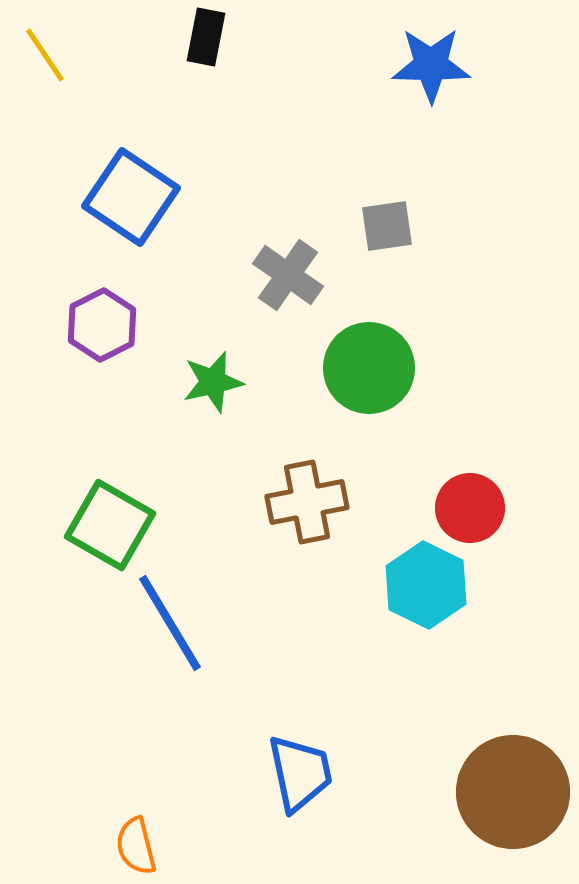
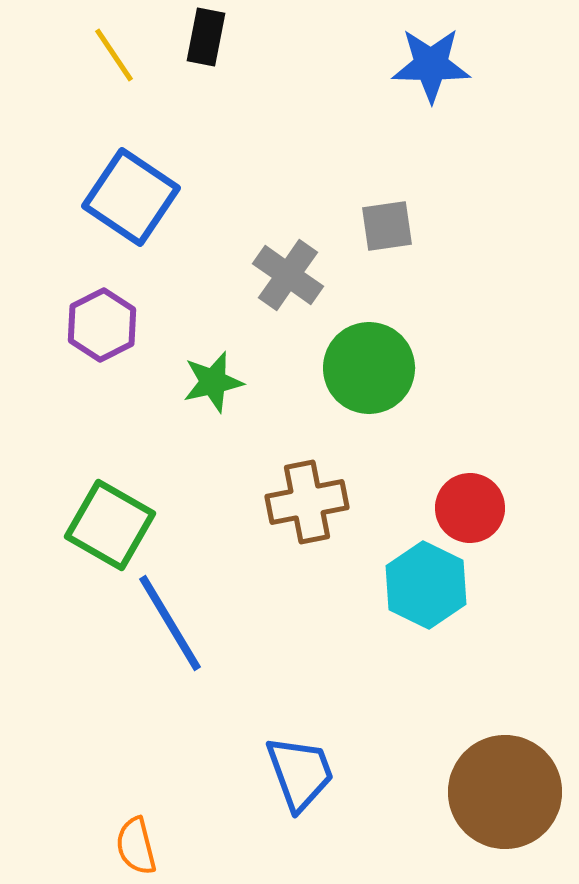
yellow line: moved 69 px right
blue trapezoid: rotated 8 degrees counterclockwise
brown circle: moved 8 px left
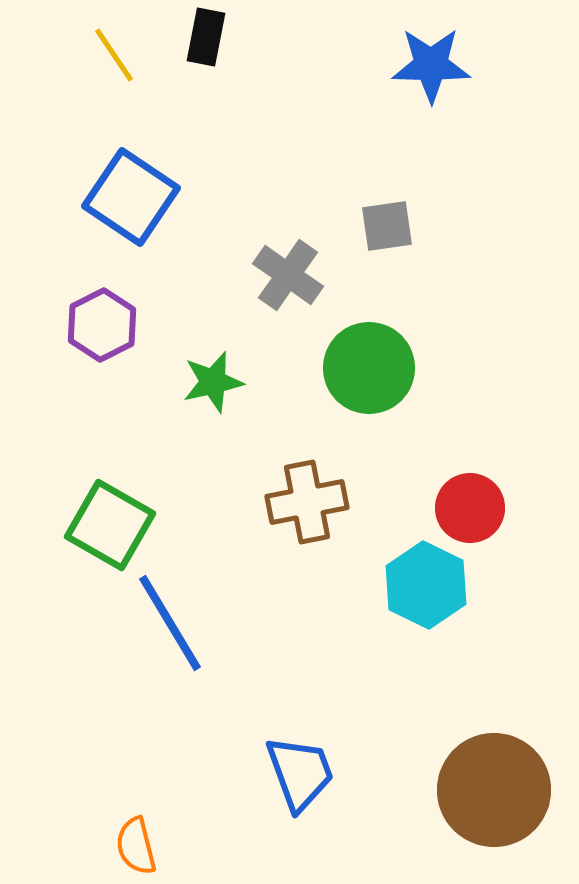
brown circle: moved 11 px left, 2 px up
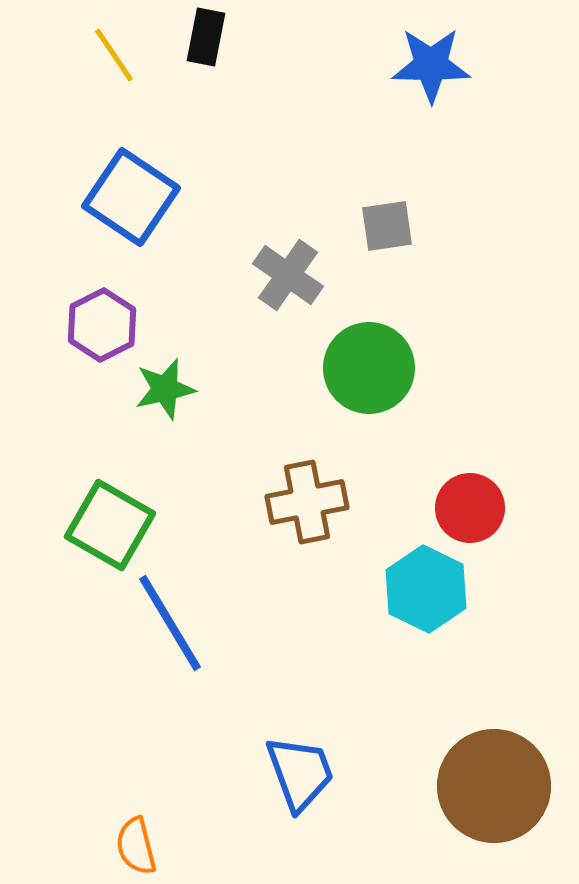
green star: moved 48 px left, 7 px down
cyan hexagon: moved 4 px down
brown circle: moved 4 px up
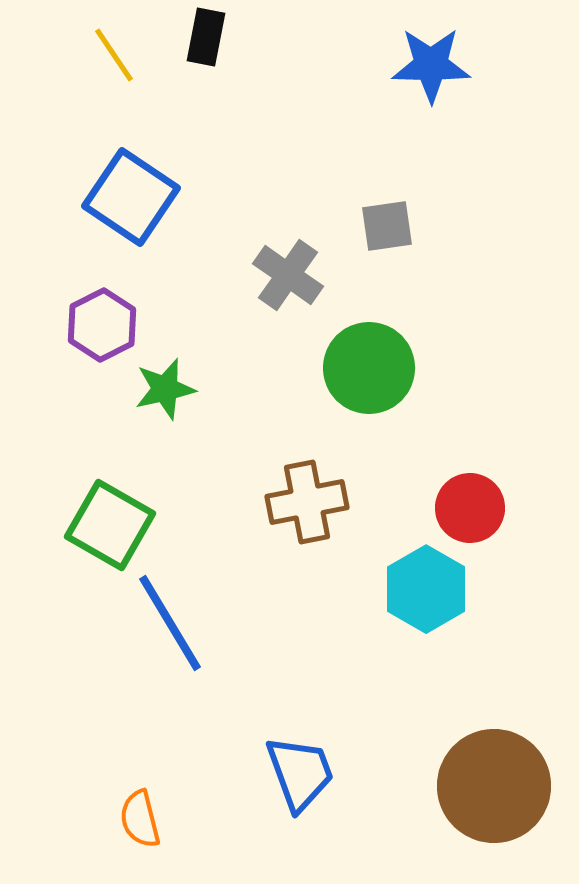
cyan hexagon: rotated 4 degrees clockwise
orange semicircle: moved 4 px right, 27 px up
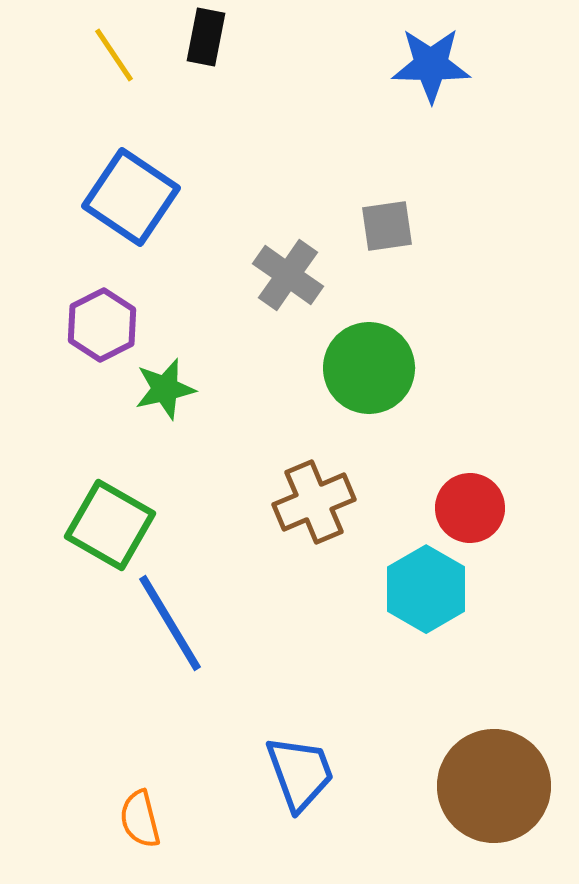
brown cross: moved 7 px right; rotated 12 degrees counterclockwise
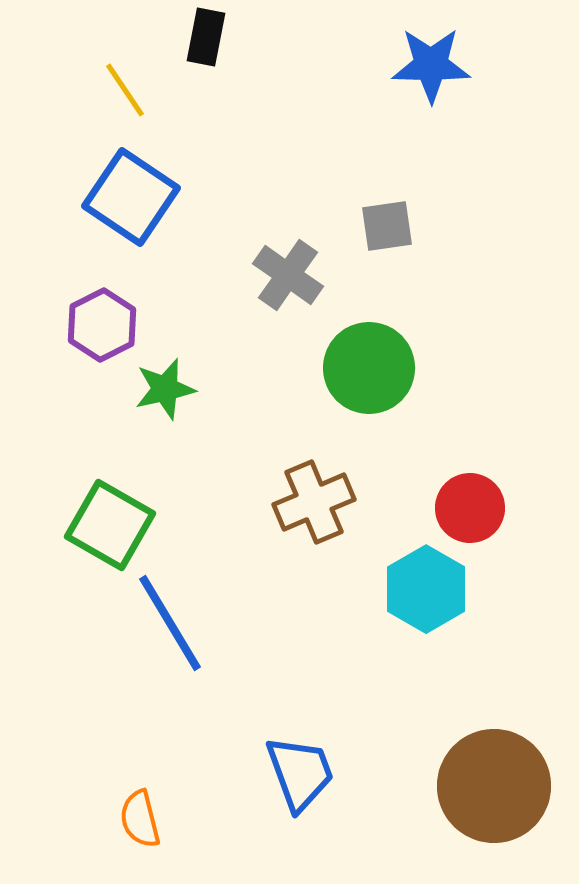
yellow line: moved 11 px right, 35 px down
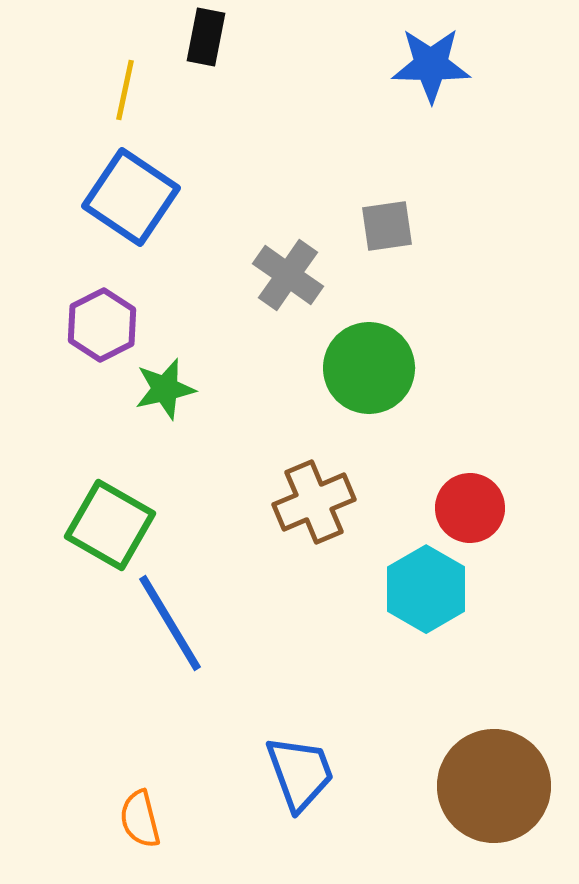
yellow line: rotated 46 degrees clockwise
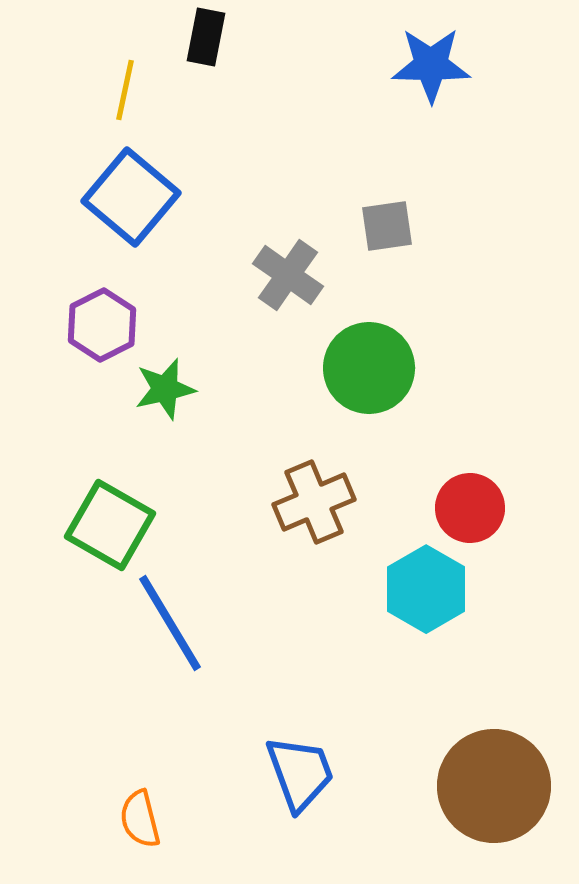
blue square: rotated 6 degrees clockwise
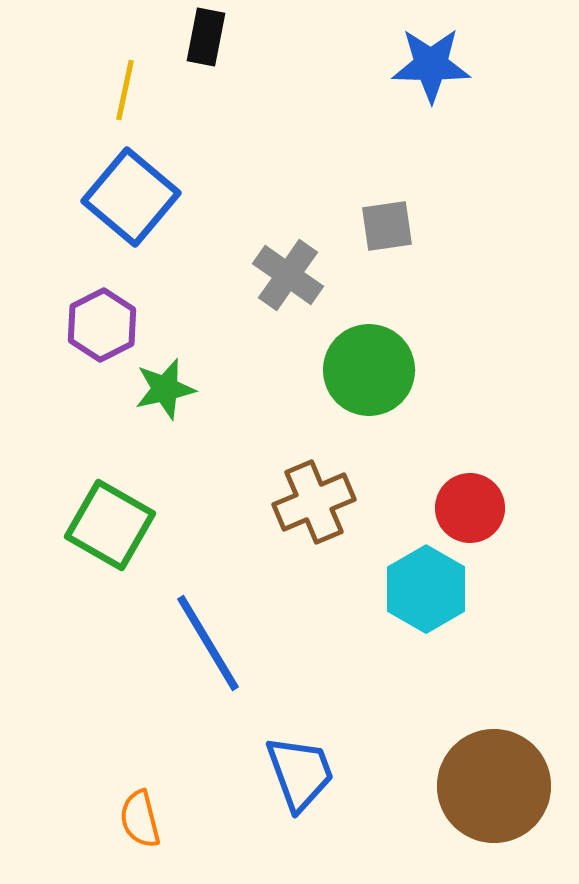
green circle: moved 2 px down
blue line: moved 38 px right, 20 px down
